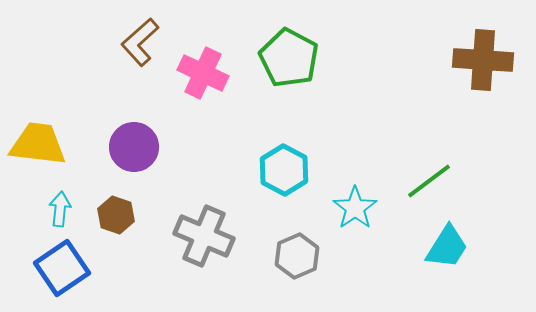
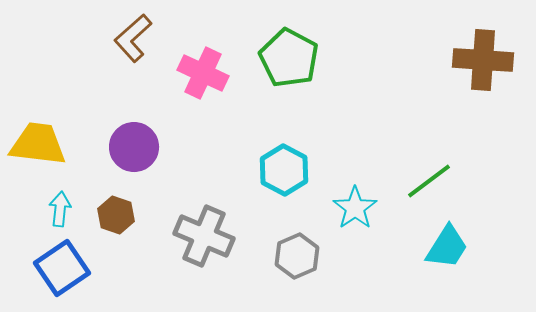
brown L-shape: moved 7 px left, 4 px up
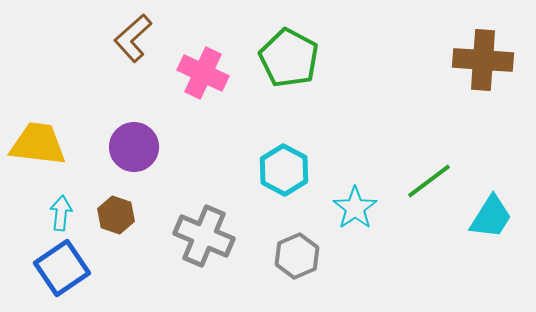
cyan arrow: moved 1 px right, 4 px down
cyan trapezoid: moved 44 px right, 30 px up
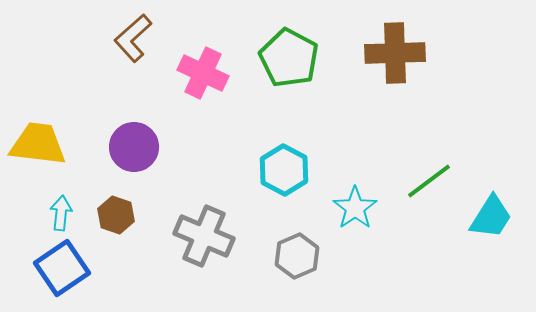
brown cross: moved 88 px left, 7 px up; rotated 6 degrees counterclockwise
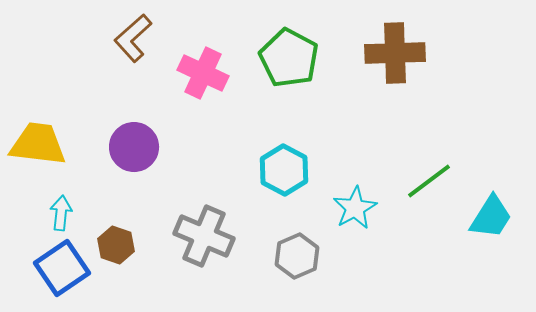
cyan star: rotated 6 degrees clockwise
brown hexagon: moved 30 px down
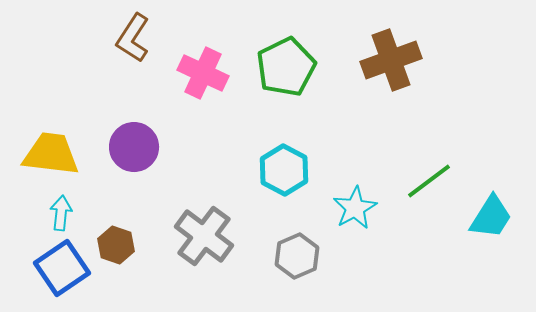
brown L-shape: rotated 15 degrees counterclockwise
brown cross: moved 4 px left, 7 px down; rotated 18 degrees counterclockwise
green pentagon: moved 3 px left, 9 px down; rotated 18 degrees clockwise
yellow trapezoid: moved 13 px right, 10 px down
gray cross: rotated 14 degrees clockwise
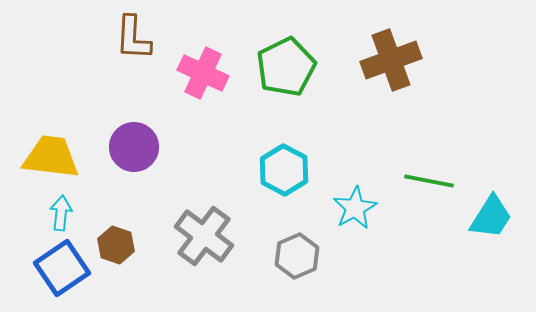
brown L-shape: rotated 30 degrees counterclockwise
yellow trapezoid: moved 3 px down
green line: rotated 48 degrees clockwise
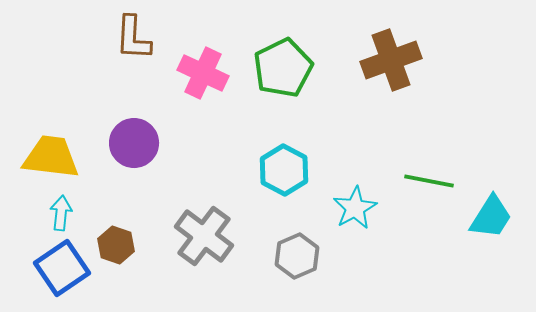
green pentagon: moved 3 px left, 1 px down
purple circle: moved 4 px up
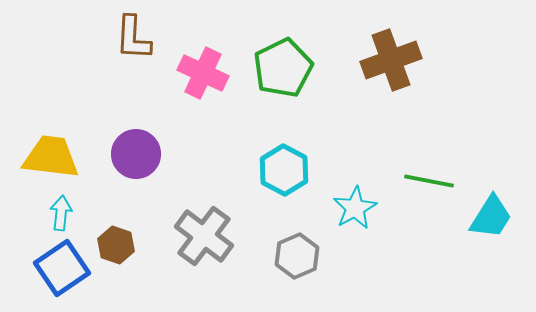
purple circle: moved 2 px right, 11 px down
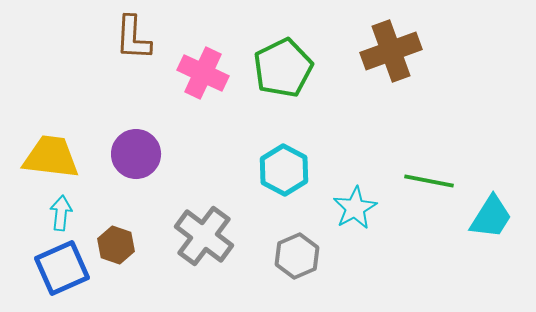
brown cross: moved 9 px up
blue square: rotated 10 degrees clockwise
